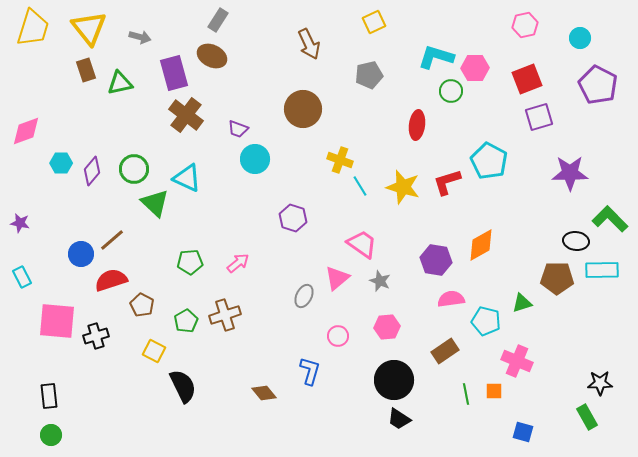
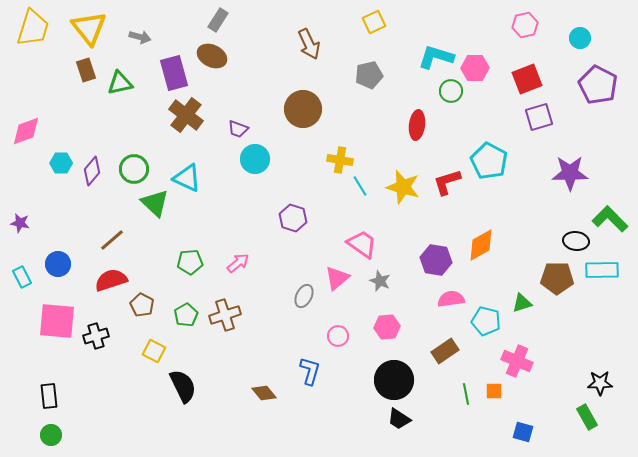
yellow cross at (340, 160): rotated 10 degrees counterclockwise
blue circle at (81, 254): moved 23 px left, 10 px down
green pentagon at (186, 321): moved 6 px up
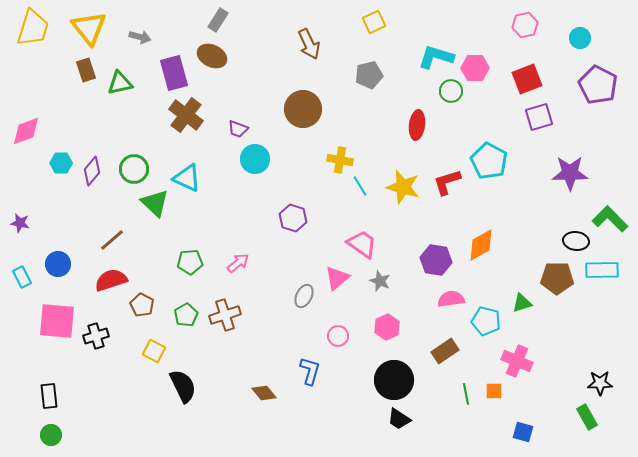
pink hexagon at (387, 327): rotated 20 degrees counterclockwise
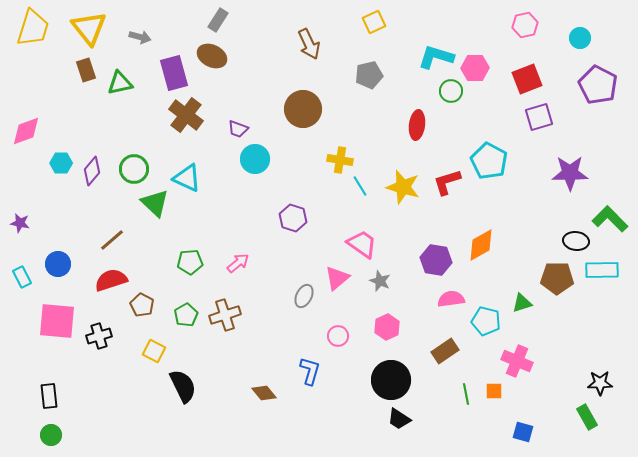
black cross at (96, 336): moved 3 px right
black circle at (394, 380): moved 3 px left
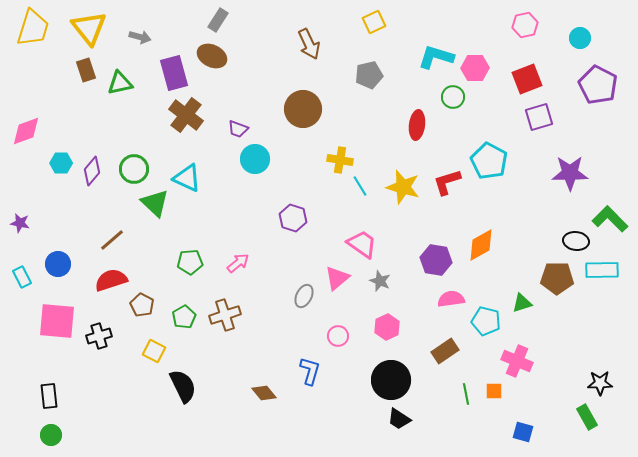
green circle at (451, 91): moved 2 px right, 6 px down
green pentagon at (186, 315): moved 2 px left, 2 px down
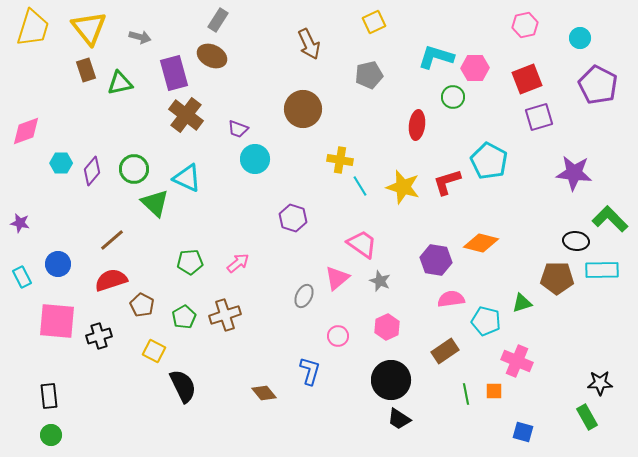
purple star at (570, 173): moved 4 px right; rotated 6 degrees clockwise
orange diamond at (481, 245): moved 2 px up; rotated 44 degrees clockwise
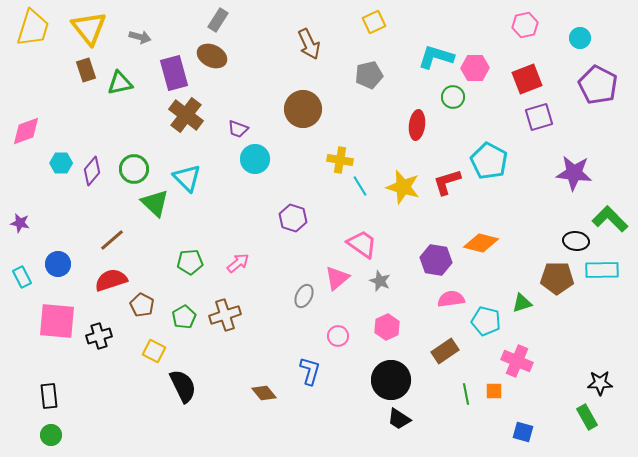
cyan triangle at (187, 178): rotated 20 degrees clockwise
